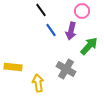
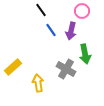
green arrow: moved 4 px left, 8 px down; rotated 126 degrees clockwise
yellow rectangle: rotated 48 degrees counterclockwise
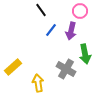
pink circle: moved 2 px left
blue line: rotated 72 degrees clockwise
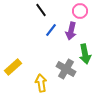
yellow arrow: moved 3 px right
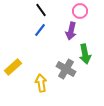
blue line: moved 11 px left
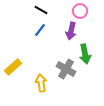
black line: rotated 24 degrees counterclockwise
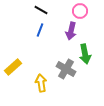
blue line: rotated 16 degrees counterclockwise
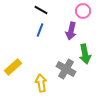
pink circle: moved 3 px right
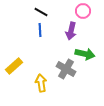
black line: moved 2 px down
blue line: rotated 24 degrees counterclockwise
green arrow: rotated 66 degrees counterclockwise
yellow rectangle: moved 1 px right, 1 px up
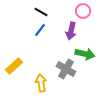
blue line: rotated 40 degrees clockwise
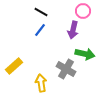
purple arrow: moved 2 px right, 1 px up
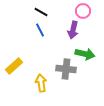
blue line: rotated 64 degrees counterclockwise
gray cross: rotated 24 degrees counterclockwise
